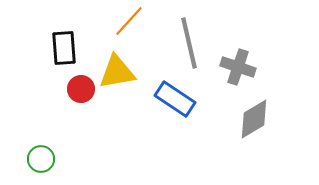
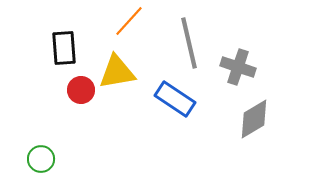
red circle: moved 1 px down
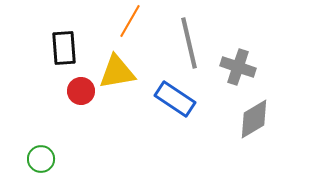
orange line: moved 1 px right; rotated 12 degrees counterclockwise
red circle: moved 1 px down
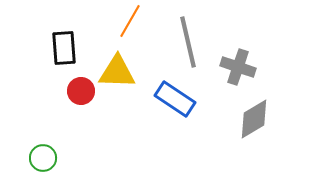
gray line: moved 1 px left, 1 px up
yellow triangle: rotated 12 degrees clockwise
green circle: moved 2 px right, 1 px up
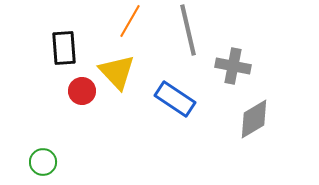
gray line: moved 12 px up
gray cross: moved 5 px left, 1 px up; rotated 8 degrees counterclockwise
yellow triangle: rotated 45 degrees clockwise
red circle: moved 1 px right
green circle: moved 4 px down
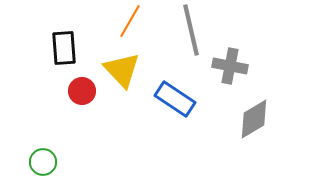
gray line: moved 3 px right
gray cross: moved 3 px left
yellow triangle: moved 5 px right, 2 px up
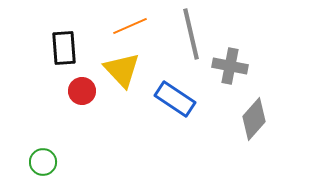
orange line: moved 5 px down; rotated 36 degrees clockwise
gray line: moved 4 px down
gray diamond: rotated 18 degrees counterclockwise
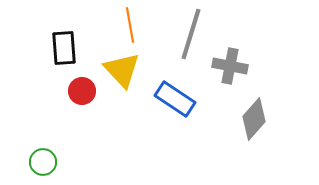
orange line: moved 1 px up; rotated 76 degrees counterclockwise
gray line: rotated 30 degrees clockwise
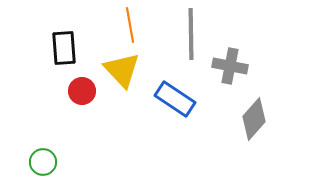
gray line: rotated 18 degrees counterclockwise
